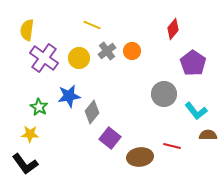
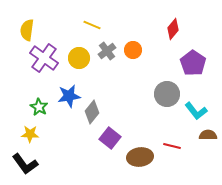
orange circle: moved 1 px right, 1 px up
gray circle: moved 3 px right
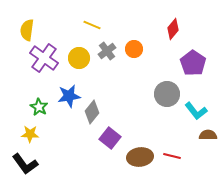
orange circle: moved 1 px right, 1 px up
red line: moved 10 px down
